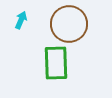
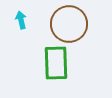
cyan arrow: rotated 36 degrees counterclockwise
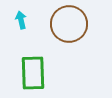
green rectangle: moved 23 px left, 10 px down
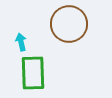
cyan arrow: moved 22 px down
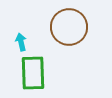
brown circle: moved 3 px down
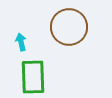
green rectangle: moved 4 px down
